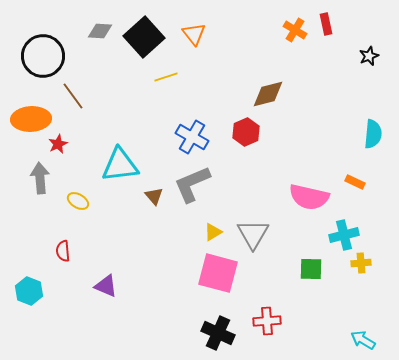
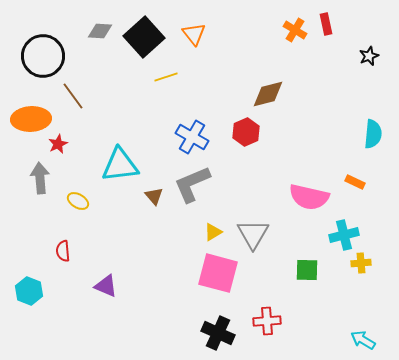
green square: moved 4 px left, 1 px down
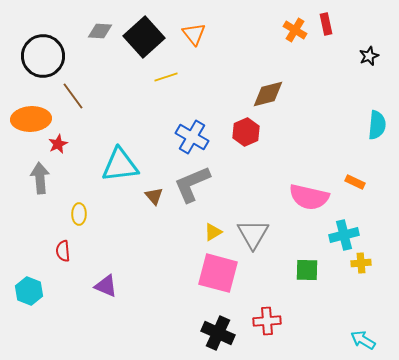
cyan semicircle: moved 4 px right, 9 px up
yellow ellipse: moved 1 px right, 13 px down; rotated 60 degrees clockwise
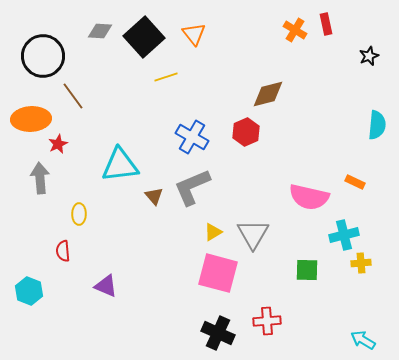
gray L-shape: moved 3 px down
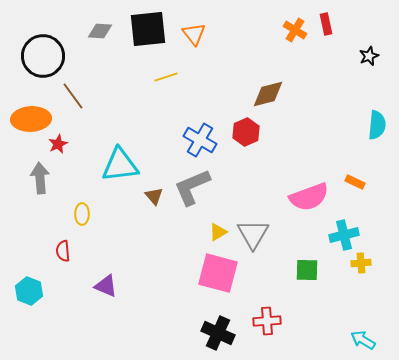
black square: moved 4 px right, 8 px up; rotated 36 degrees clockwise
blue cross: moved 8 px right, 3 px down
pink semicircle: rotated 33 degrees counterclockwise
yellow ellipse: moved 3 px right
yellow triangle: moved 5 px right
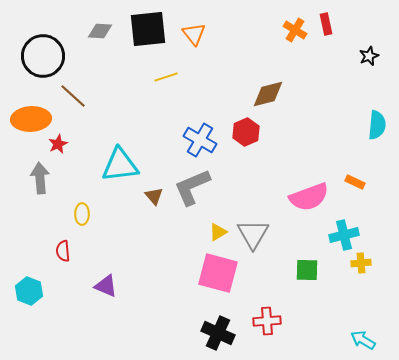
brown line: rotated 12 degrees counterclockwise
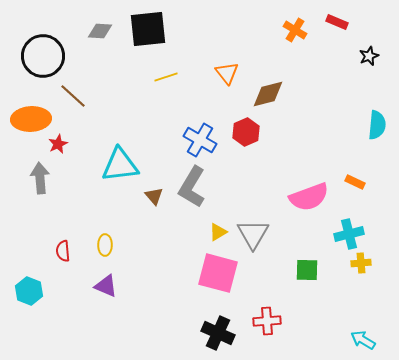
red rectangle: moved 11 px right, 2 px up; rotated 55 degrees counterclockwise
orange triangle: moved 33 px right, 39 px down
gray L-shape: rotated 36 degrees counterclockwise
yellow ellipse: moved 23 px right, 31 px down
cyan cross: moved 5 px right, 1 px up
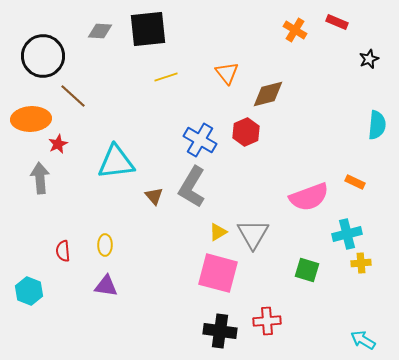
black star: moved 3 px down
cyan triangle: moved 4 px left, 3 px up
cyan cross: moved 2 px left
green square: rotated 15 degrees clockwise
purple triangle: rotated 15 degrees counterclockwise
black cross: moved 2 px right, 2 px up; rotated 16 degrees counterclockwise
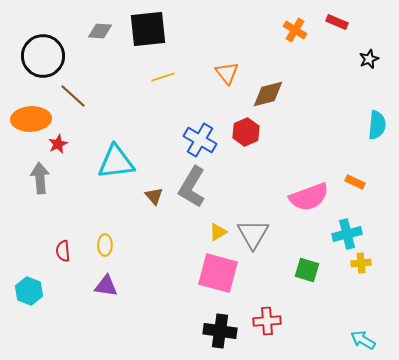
yellow line: moved 3 px left
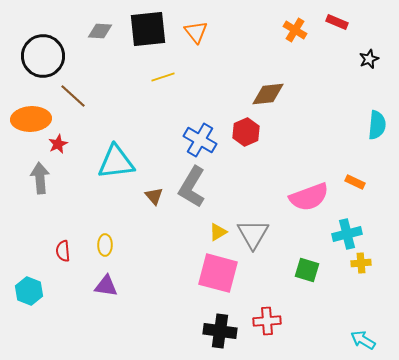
orange triangle: moved 31 px left, 41 px up
brown diamond: rotated 8 degrees clockwise
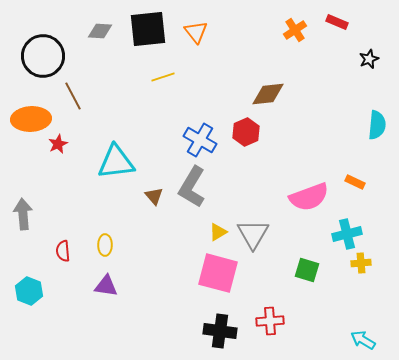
orange cross: rotated 25 degrees clockwise
brown line: rotated 20 degrees clockwise
gray arrow: moved 17 px left, 36 px down
red cross: moved 3 px right
